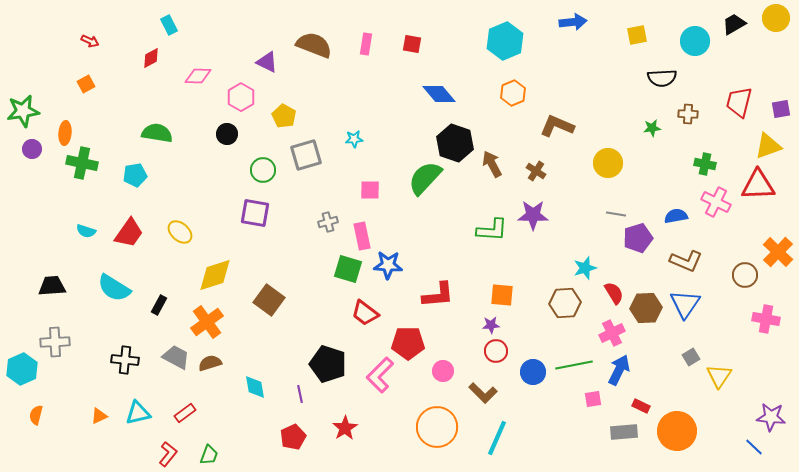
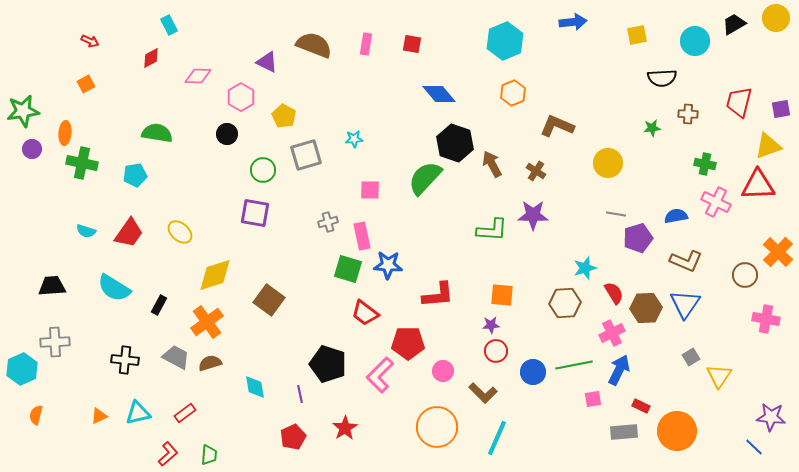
red L-shape at (168, 454): rotated 10 degrees clockwise
green trapezoid at (209, 455): rotated 15 degrees counterclockwise
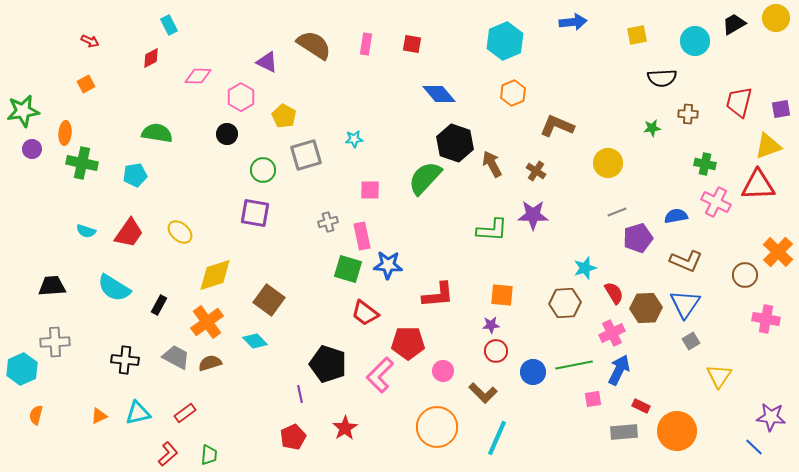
brown semicircle at (314, 45): rotated 12 degrees clockwise
gray line at (616, 214): moved 1 px right, 2 px up; rotated 30 degrees counterclockwise
gray square at (691, 357): moved 16 px up
cyan diamond at (255, 387): moved 46 px up; rotated 35 degrees counterclockwise
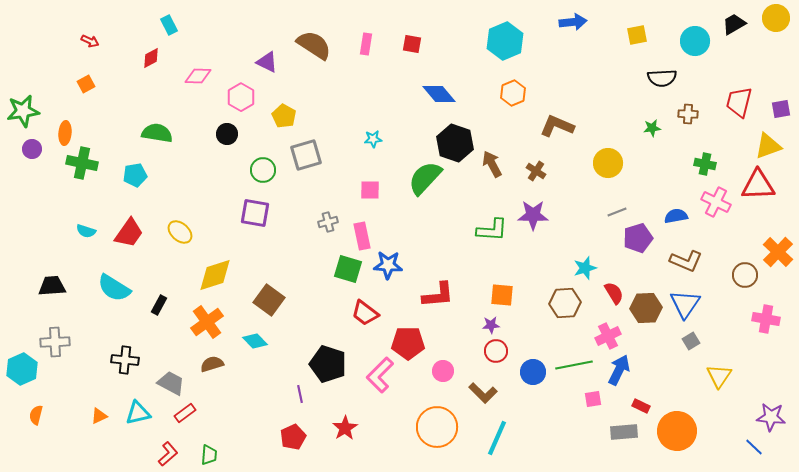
cyan star at (354, 139): moved 19 px right
pink cross at (612, 333): moved 4 px left, 3 px down
gray trapezoid at (176, 357): moved 5 px left, 26 px down
brown semicircle at (210, 363): moved 2 px right, 1 px down
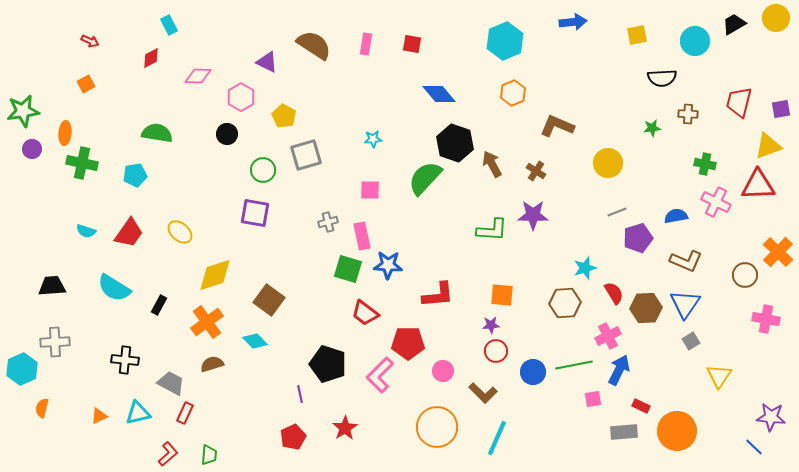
red rectangle at (185, 413): rotated 30 degrees counterclockwise
orange semicircle at (36, 415): moved 6 px right, 7 px up
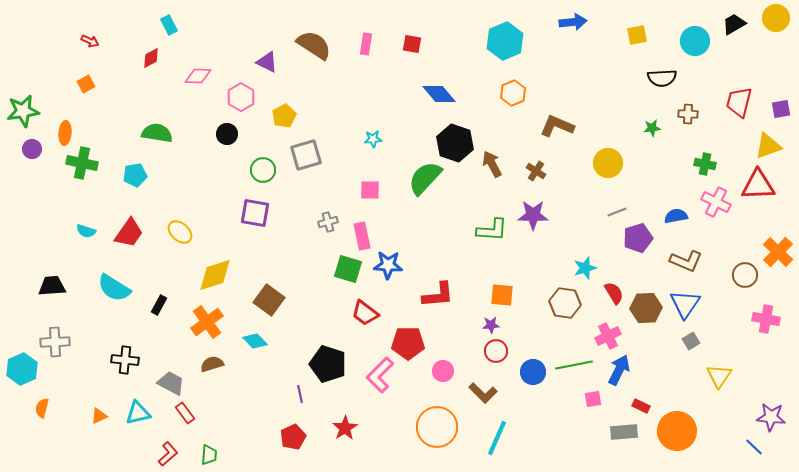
yellow pentagon at (284, 116): rotated 15 degrees clockwise
brown hexagon at (565, 303): rotated 12 degrees clockwise
red rectangle at (185, 413): rotated 60 degrees counterclockwise
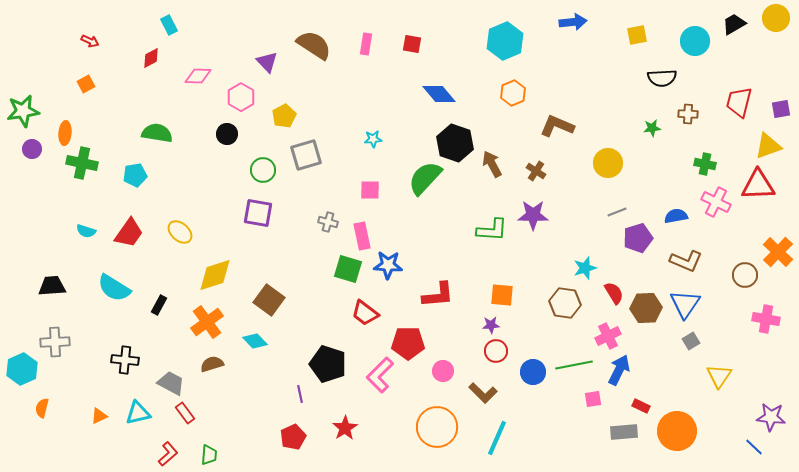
purple triangle at (267, 62): rotated 20 degrees clockwise
purple square at (255, 213): moved 3 px right
gray cross at (328, 222): rotated 30 degrees clockwise
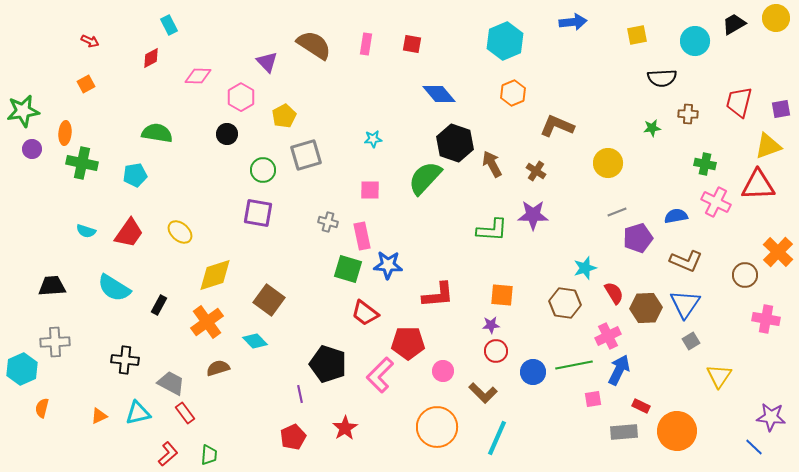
brown semicircle at (212, 364): moved 6 px right, 4 px down
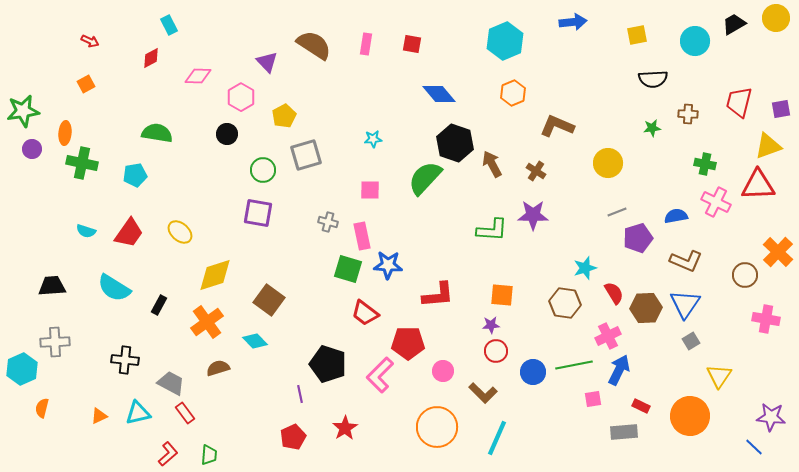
black semicircle at (662, 78): moved 9 px left, 1 px down
orange circle at (677, 431): moved 13 px right, 15 px up
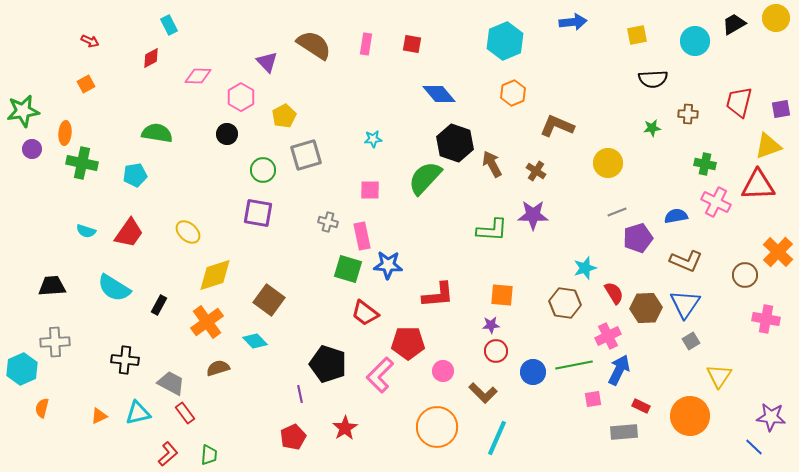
yellow ellipse at (180, 232): moved 8 px right
